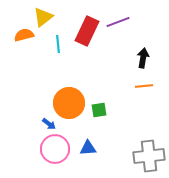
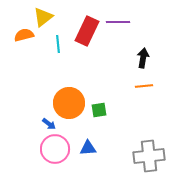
purple line: rotated 20 degrees clockwise
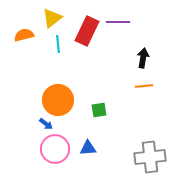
yellow triangle: moved 9 px right, 1 px down
orange circle: moved 11 px left, 3 px up
blue arrow: moved 3 px left
gray cross: moved 1 px right, 1 px down
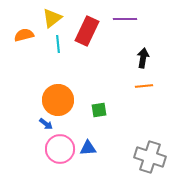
purple line: moved 7 px right, 3 px up
pink circle: moved 5 px right
gray cross: rotated 24 degrees clockwise
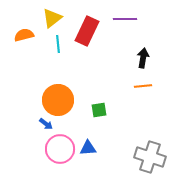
orange line: moved 1 px left
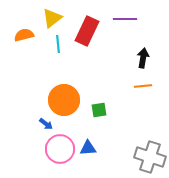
orange circle: moved 6 px right
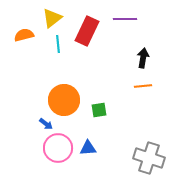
pink circle: moved 2 px left, 1 px up
gray cross: moved 1 px left, 1 px down
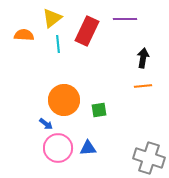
orange semicircle: rotated 18 degrees clockwise
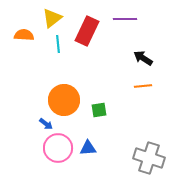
black arrow: rotated 66 degrees counterclockwise
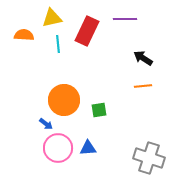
yellow triangle: rotated 25 degrees clockwise
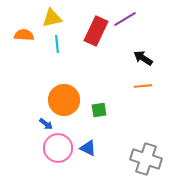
purple line: rotated 30 degrees counterclockwise
red rectangle: moved 9 px right
cyan line: moved 1 px left
blue triangle: rotated 30 degrees clockwise
gray cross: moved 3 px left, 1 px down
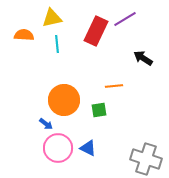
orange line: moved 29 px left
